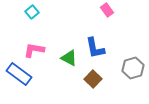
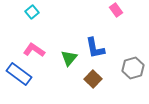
pink rectangle: moved 9 px right
pink L-shape: rotated 25 degrees clockwise
green triangle: rotated 42 degrees clockwise
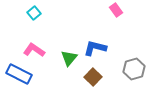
cyan square: moved 2 px right, 1 px down
blue L-shape: rotated 115 degrees clockwise
gray hexagon: moved 1 px right, 1 px down
blue rectangle: rotated 10 degrees counterclockwise
brown square: moved 2 px up
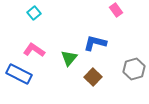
blue L-shape: moved 5 px up
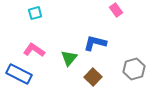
cyan square: moved 1 px right; rotated 24 degrees clockwise
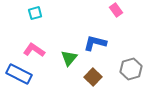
gray hexagon: moved 3 px left
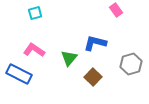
gray hexagon: moved 5 px up
